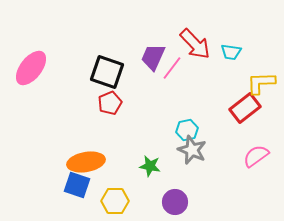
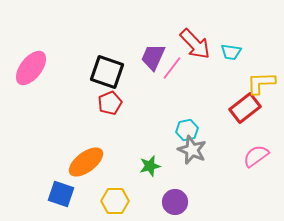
orange ellipse: rotated 27 degrees counterclockwise
green star: rotated 25 degrees counterclockwise
blue square: moved 16 px left, 9 px down
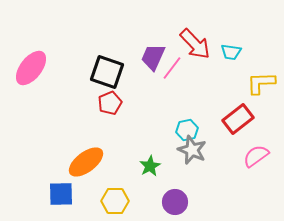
red rectangle: moved 7 px left, 11 px down
green star: rotated 15 degrees counterclockwise
blue square: rotated 20 degrees counterclockwise
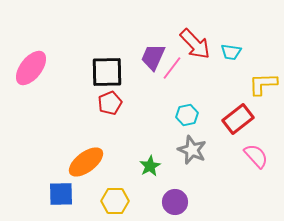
black square: rotated 20 degrees counterclockwise
yellow L-shape: moved 2 px right, 1 px down
cyan hexagon: moved 15 px up
pink semicircle: rotated 84 degrees clockwise
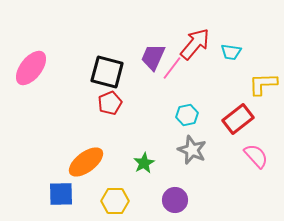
red arrow: rotated 96 degrees counterclockwise
black square: rotated 16 degrees clockwise
green star: moved 6 px left, 3 px up
purple circle: moved 2 px up
